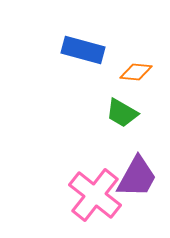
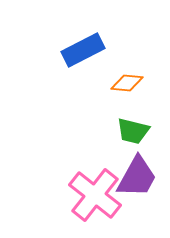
blue rectangle: rotated 42 degrees counterclockwise
orange diamond: moved 9 px left, 11 px down
green trapezoid: moved 11 px right, 18 px down; rotated 16 degrees counterclockwise
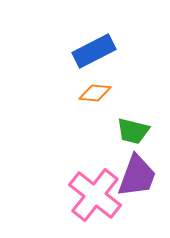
blue rectangle: moved 11 px right, 1 px down
orange diamond: moved 32 px left, 10 px down
purple trapezoid: moved 1 px up; rotated 9 degrees counterclockwise
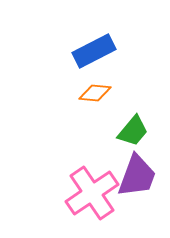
green trapezoid: rotated 64 degrees counterclockwise
pink cross: moved 3 px left, 2 px up; rotated 18 degrees clockwise
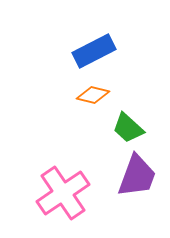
orange diamond: moved 2 px left, 2 px down; rotated 8 degrees clockwise
green trapezoid: moved 5 px left, 3 px up; rotated 92 degrees clockwise
pink cross: moved 29 px left
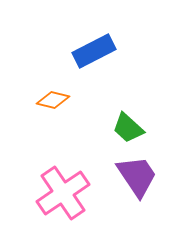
orange diamond: moved 40 px left, 5 px down
purple trapezoid: rotated 54 degrees counterclockwise
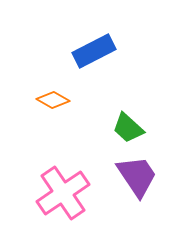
orange diamond: rotated 16 degrees clockwise
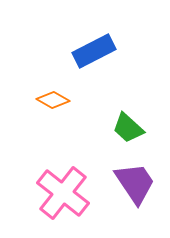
purple trapezoid: moved 2 px left, 7 px down
pink cross: rotated 18 degrees counterclockwise
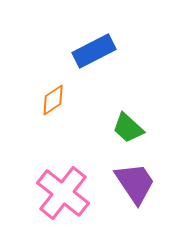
orange diamond: rotated 64 degrees counterclockwise
